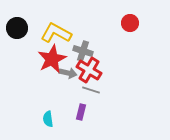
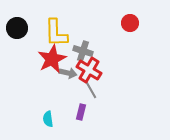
yellow L-shape: rotated 120 degrees counterclockwise
gray line: rotated 42 degrees clockwise
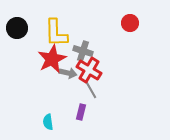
cyan semicircle: moved 3 px down
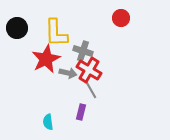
red circle: moved 9 px left, 5 px up
red star: moved 6 px left
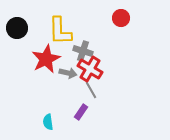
yellow L-shape: moved 4 px right, 2 px up
red cross: moved 1 px right, 1 px up
purple rectangle: rotated 21 degrees clockwise
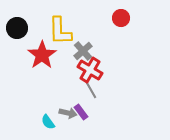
gray cross: rotated 30 degrees clockwise
red star: moved 4 px left, 4 px up; rotated 8 degrees counterclockwise
red cross: moved 1 px down
gray arrow: moved 40 px down
purple rectangle: rotated 70 degrees counterclockwise
cyan semicircle: rotated 28 degrees counterclockwise
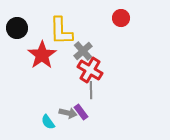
yellow L-shape: moved 1 px right
gray line: rotated 30 degrees clockwise
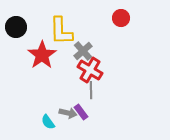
black circle: moved 1 px left, 1 px up
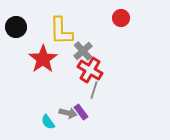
red star: moved 1 px right, 4 px down
gray line: moved 3 px right; rotated 18 degrees clockwise
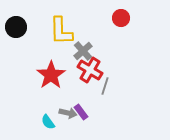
red star: moved 8 px right, 16 px down
gray line: moved 11 px right, 4 px up
